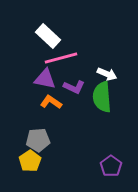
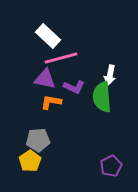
white arrow: moved 3 px right, 1 px down; rotated 78 degrees clockwise
orange L-shape: rotated 25 degrees counterclockwise
purple pentagon: rotated 10 degrees clockwise
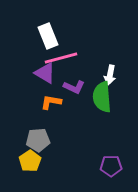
white rectangle: rotated 25 degrees clockwise
purple triangle: moved 6 px up; rotated 20 degrees clockwise
purple pentagon: rotated 25 degrees clockwise
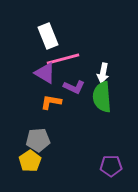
pink line: moved 2 px right, 1 px down
white arrow: moved 7 px left, 2 px up
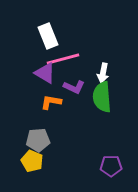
yellow pentagon: moved 2 px right; rotated 15 degrees counterclockwise
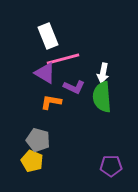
gray pentagon: rotated 20 degrees clockwise
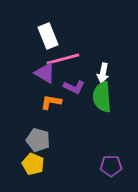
yellow pentagon: moved 1 px right, 3 px down
